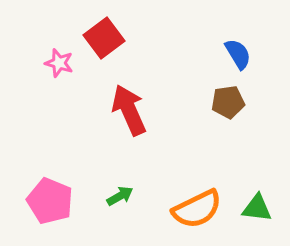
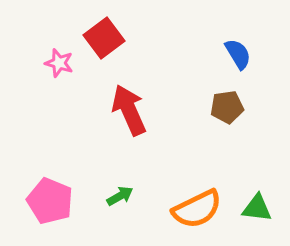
brown pentagon: moved 1 px left, 5 px down
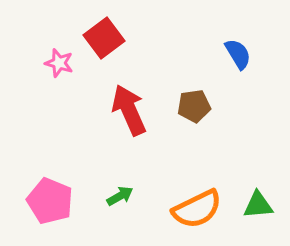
brown pentagon: moved 33 px left, 1 px up
green triangle: moved 1 px right, 3 px up; rotated 12 degrees counterclockwise
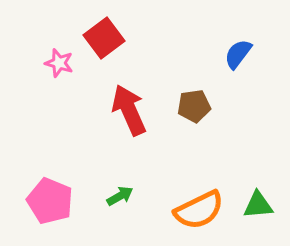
blue semicircle: rotated 112 degrees counterclockwise
orange semicircle: moved 2 px right, 1 px down
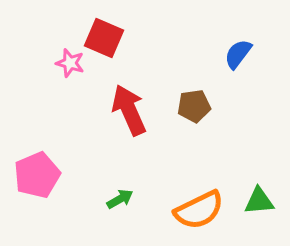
red square: rotated 30 degrees counterclockwise
pink star: moved 11 px right
green arrow: moved 3 px down
pink pentagon: moved 13 px left, 26 px up; rotated 27 degrees clockwise
green triangle: moved 1 px right, 4 px up
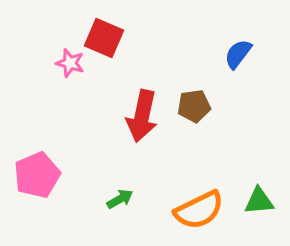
red arrow: moved 13 px right, 6 px down; rotated 144 degrees counterclockwise
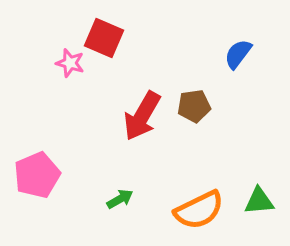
red arrow: rotated 18 degrees clockwise
